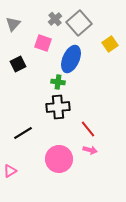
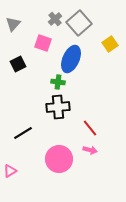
red line: moved 2 px right, 1 px up
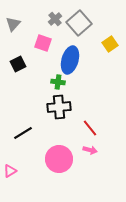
blue ellipse: moved 1 px left, 1 px down; rotated 8 degrees counterclockwise
black cross: moved 1 px right
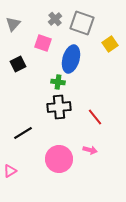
gray square: moved 3 px right; rotated 30 degrees counterclockwise
blue ellipse: moved 1 px right, 1 px up
red line: moved 5 px right, 11 px up
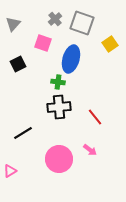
pink arrow: rotated 24 degrees clockwise
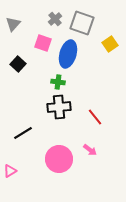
blue ellipse: moved 3 px left, 5 px up
black square: rotated 21 degrees counterclockwise
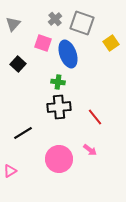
yellow square: moved 1 px right, 1 px up
blue ellipse: rotated 36 degrees counterclockwise
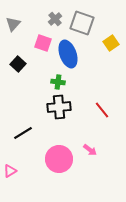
red line: moved 7 px right, 7 px up
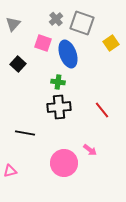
gray cross: moved 1 px right
black line: moved 2 px right; rotated 42 degrees clockwise
pink circle: moved 5 px right, 4 px down
pink triangle: rotated 16 degrees clockwise
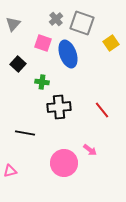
green cross: moved 16 px left
